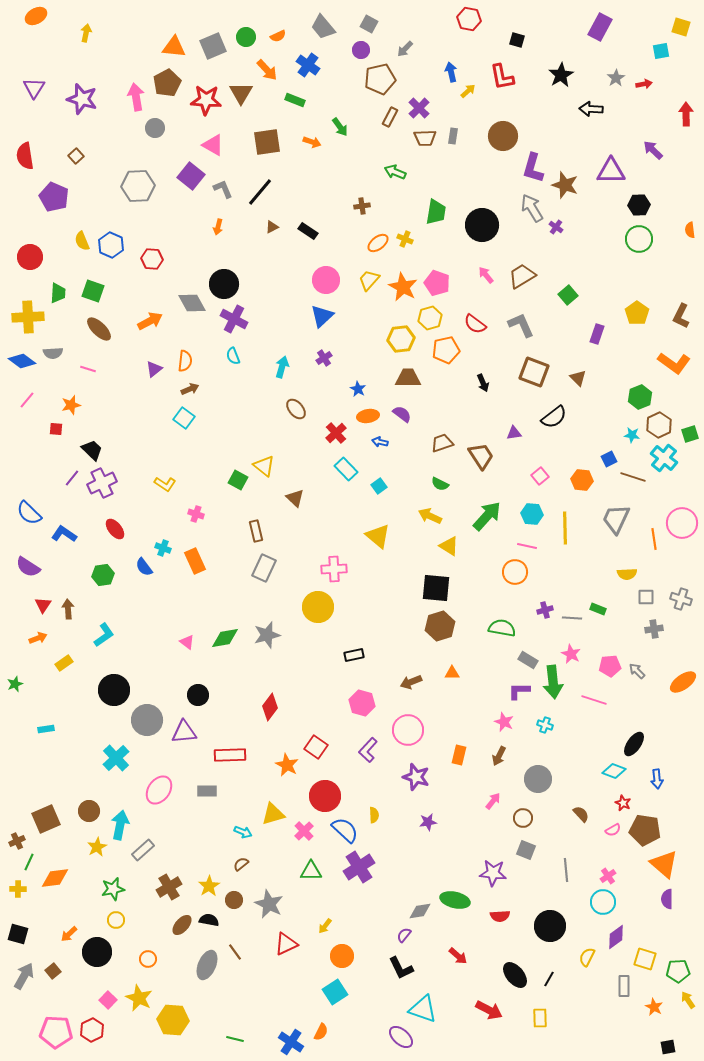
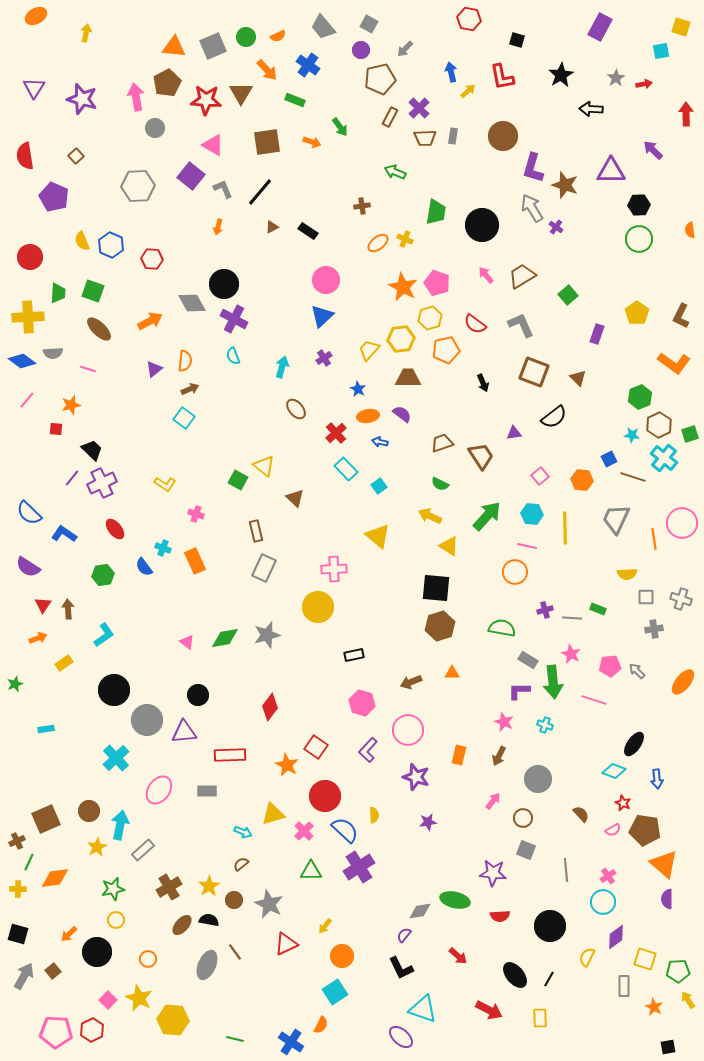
yellow trapezoid at (369, 280): moved 70 px down
orange ellipse at (683, 682): rotated 16 degrees counterclockwise
orange semicircle at (321, 1032): moved 7 px up
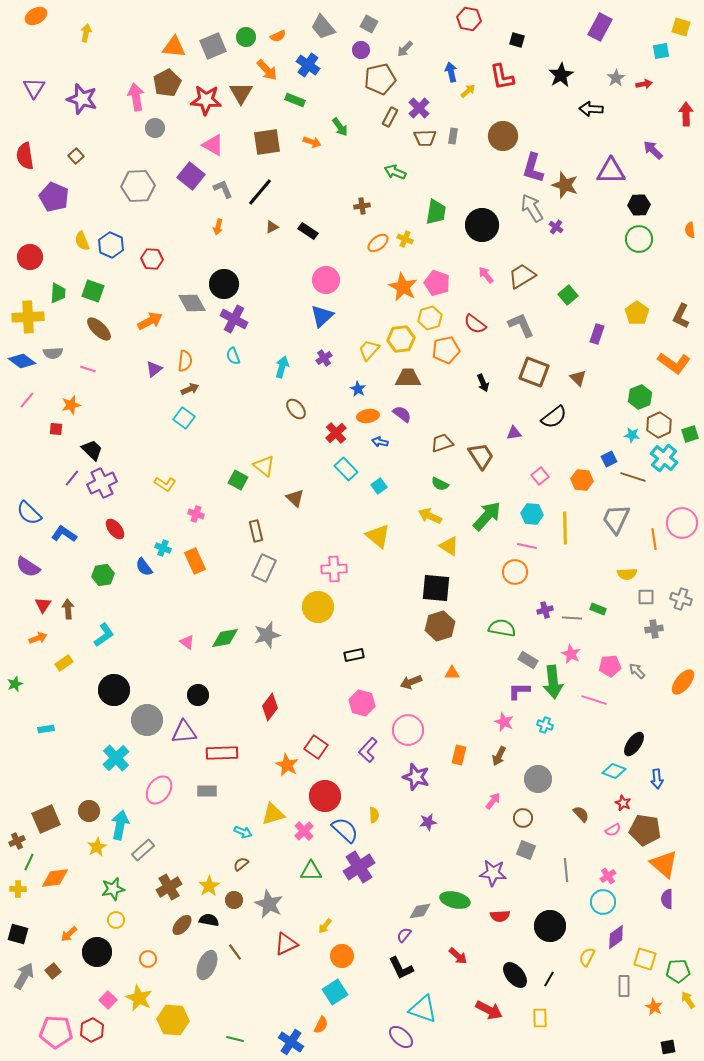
red rectangle at (230, 755): moved 8 px left, 2 px up
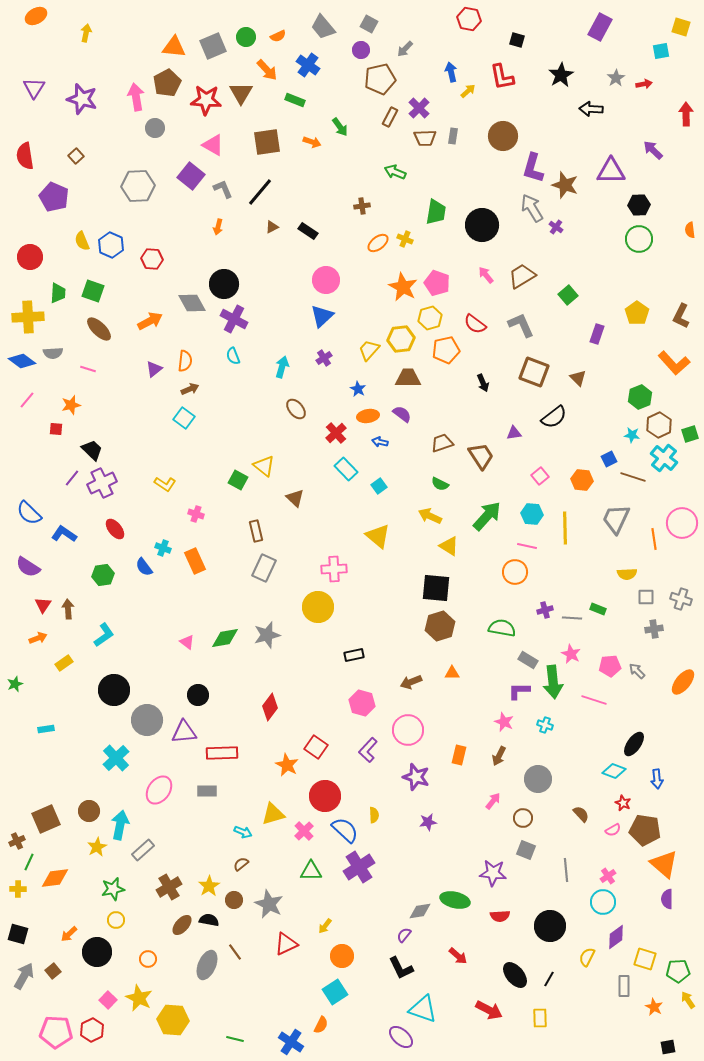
orange L-shape at (674, 363): rotated 12 degrees clockwise
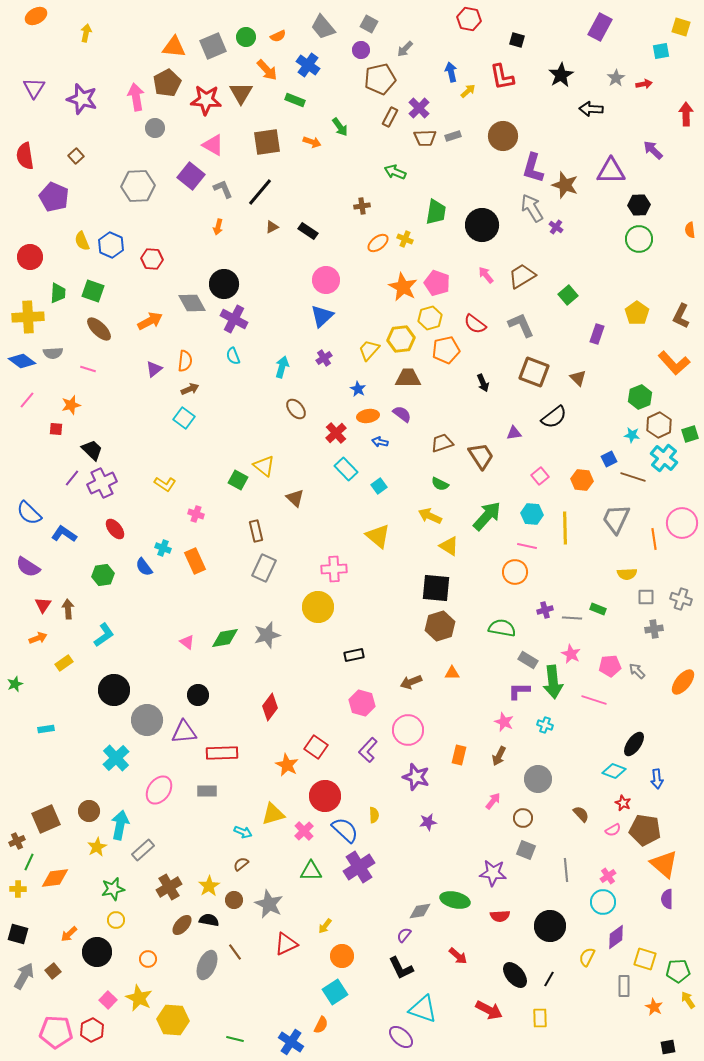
gray rectangle at (453, 136): rotated 63 degrees clockwise
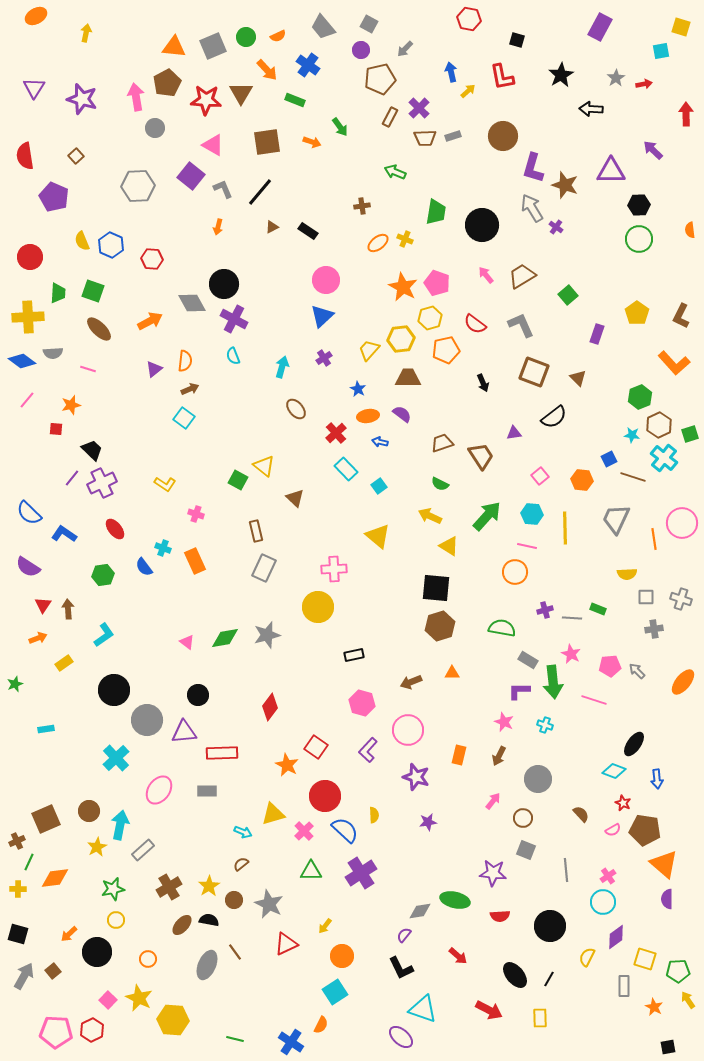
purple cross at (359, 867): moved 2 px right, 6 px down
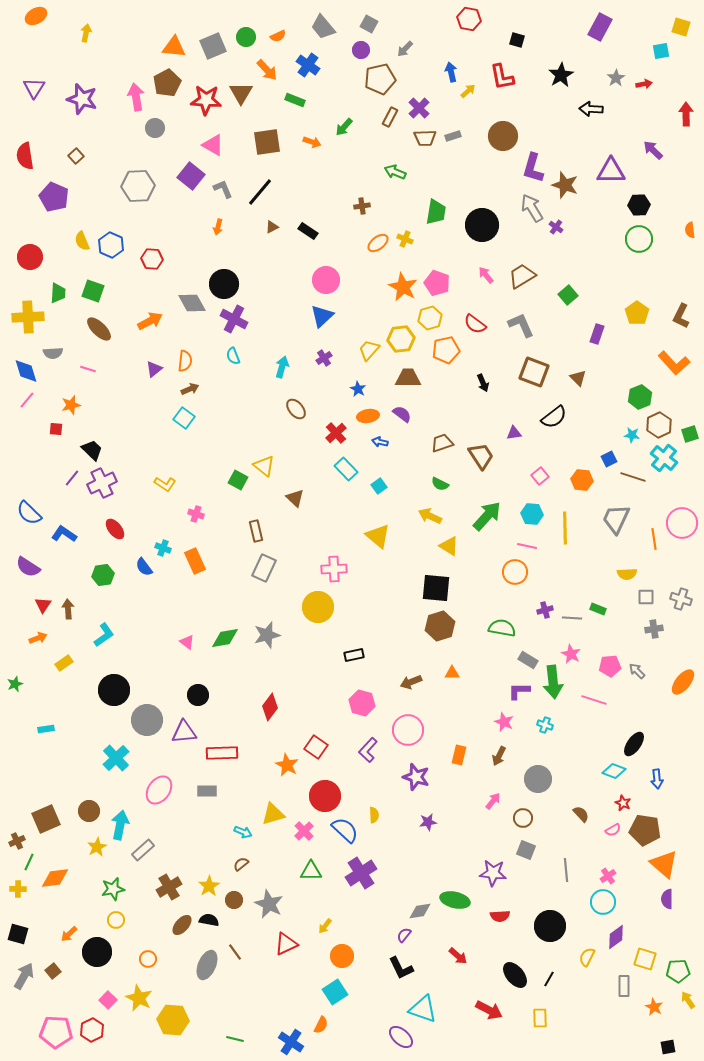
green arrow at (340, 127): moved 4 px right; rotated 78 degrees clockwise
blue diamond at (22, 361): moved 4 px right, 10 px down; rotated 36 degrees clockwise
